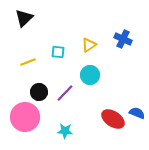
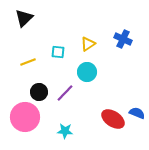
yellow triangle: moved 1 px left, 1 px up
cyan circle: moved 3 px left, 3 px up
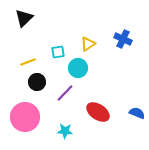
cyan square: rotated 16 degrees counterclockwise
cyan circle: moved 9 px left, 4 px up
black circle: moved 2 px left, 10 px up
red ellipse: moved 15 px left, 7 px up
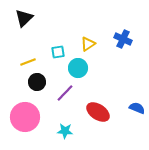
blue semicircle: moved 5 px up
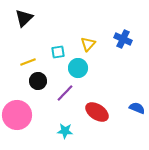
yellow triangle: rotated 14 degrees counterclockwise
black circle: moved 1 px right, 1 px up
red ellipse: moved 1 px left
pink circle: moved 8 px left, 2 px up
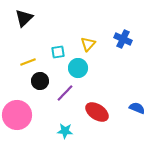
black circle: moved 2 px right
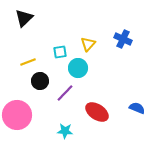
cyan square: moved 2 px right
